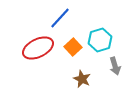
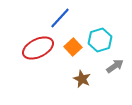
gray arrow: rotated 108 degrees counterclockwise
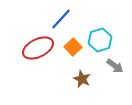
blue line: moved 1 px right, 1 px down
gray arrow: rotated 72 degrees clockwise
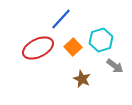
cyan hexagon: moved 1 px right
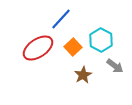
cyan hexagon: rotated 15 degrees counterclockwise
red ellipse: rotated 8 degrees counterclockwise
brown star: moved 1 px right, 4 px up; rotated 18 degrees clockwise
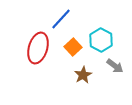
red ellipse: rotated 40 degrees counterclockwise
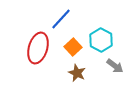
brown star: moved 6 px left, 2 px up; rotated 18 degrees counterclockwise
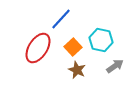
cyan hexagon: rotated 15 degrees counterclockwise
red ellipse: rotated 16 degrees clockwise
gray arrow: rotated 72 degrees counterclockwise
brown star: moved 3 px up
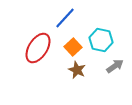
blue line: moved 4 px right, 1 px up
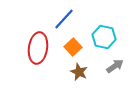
blue line: moved 1 px left, 1 px down
cyan hexagon: moved 3 px right, 3 px up
red ellipse: rotated 24 degrees counterclockwise
brown star: moved 2 px right, 2 px down
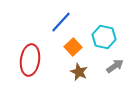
blue line: moved 3 px left, 3 px down
red ellipse: moved 8 px left, 12 px down
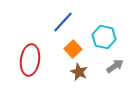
blue line: moved 2 px right
orange square: moved 2 px down
